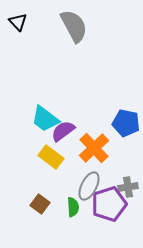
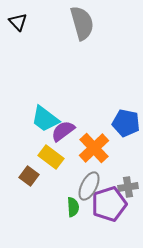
gray semicircle: moved 8 px right, 3 px up; rotated 12 degrees clockwise
brown square: moved 11 px left, 28 px up
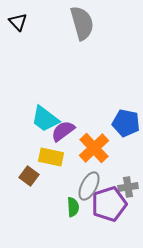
yellow rectangle: rotated 25 degrees counterclockwise
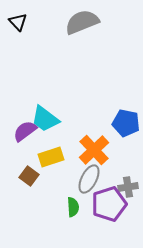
gray semicircle: moved 1 px up; rotated 96 degrees counterclockwise
purple semicircle: moved 38 px left
orange cross: moved 2 px down
yellow rectangle: rotated 30 degrees counterclockwise
gray ellipse: moved 7 px up
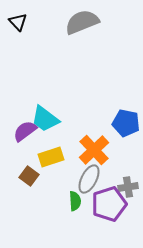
green semicircle: moved 2 px right, 6 px up
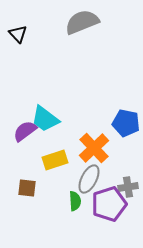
black triangle: moved 12 px down
orange cross: moved 2 px up
yellow rectangle: moved 4 px right, 3 px down
brown square: moved 2 px left, 12 px down; rotated 30 degrees counterclockwise
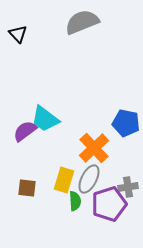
yellow rectangle: moved 9 px right, 20 px down; rotated 55 degrees counterclockwise
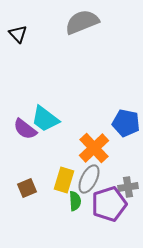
purple semicircle: moved 2 px up; rotated 105 degrees counterclockwise
brown square: rotated 30 degrees counterclockwise
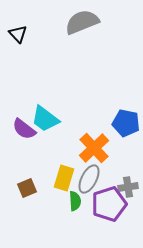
purple semicircle: moved 1 px left
yellow rectangle: moved 2 px up
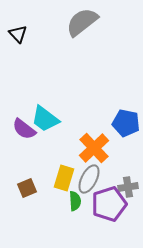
gray semicircle: rotated 16 degrees counterclockwise
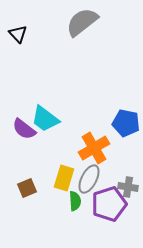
orange cross: rotated 12 degrees clockwise
gray cross: rotated 18 degrees clockwise
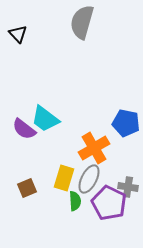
gray semicircle: rotated 36 degrees counterclockwise
purple pentagon: moved 1 px up; rotated 28 degrees counterclockwise
